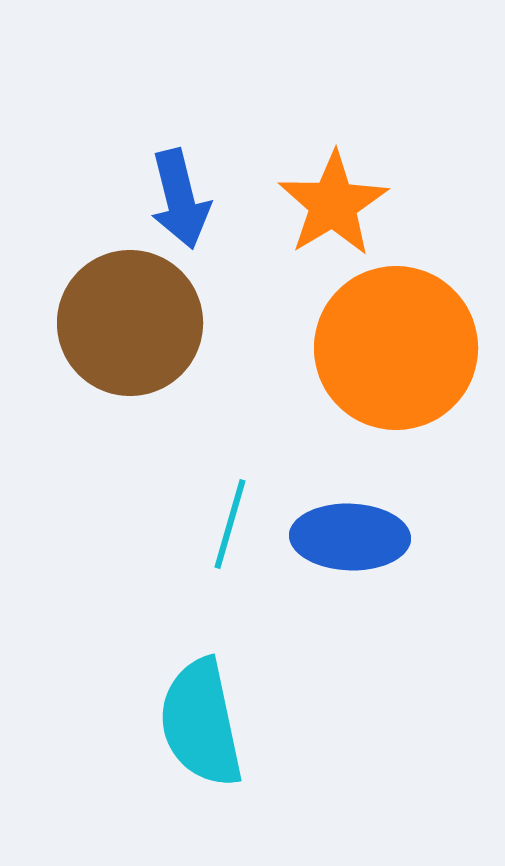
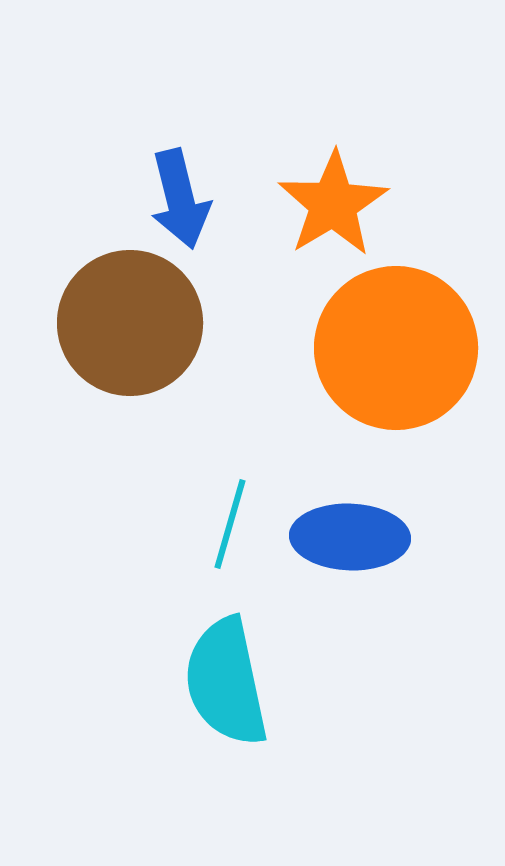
cyan semicircle: moved 25 px right, 41 px up
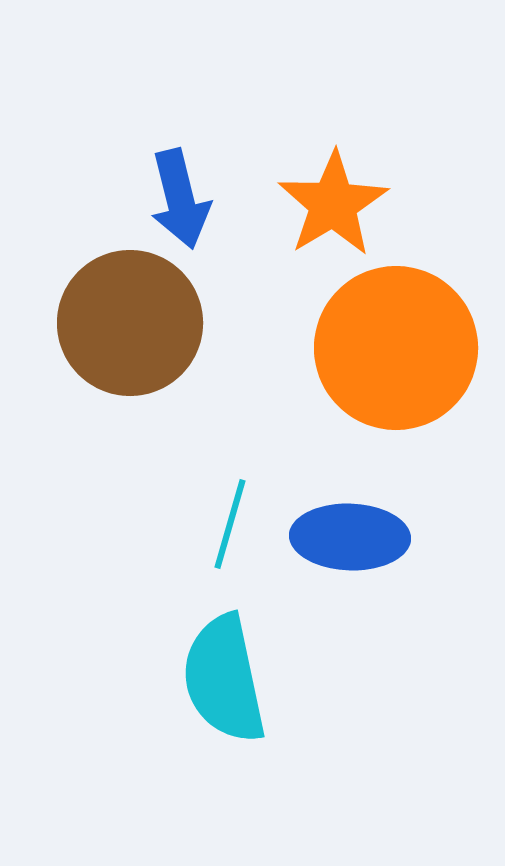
cyan semicircle: moved 2 px left, 3 px up
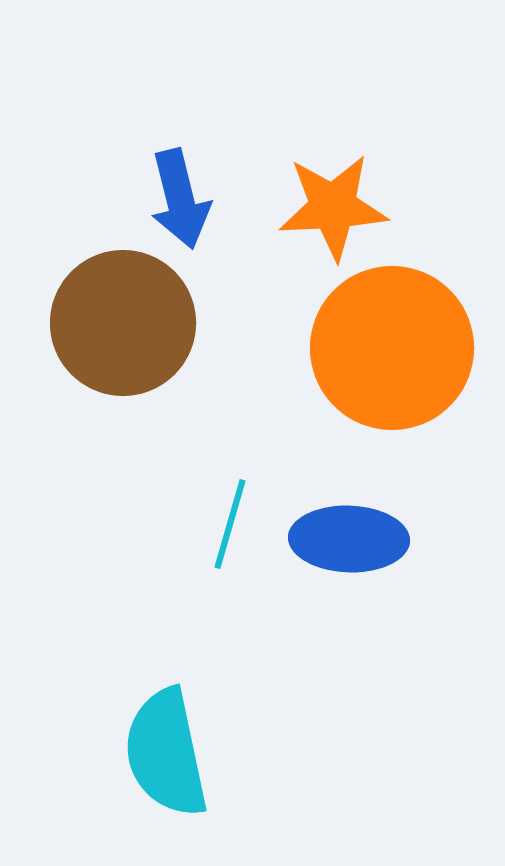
orange star: moved 3 px down; rotated 28 degrees clockwise
brown circle: moved 7 px left
orange circle: moved 4 px left
blue ellipse: moved 1 px left, 2 px down
cyan semicircle: moved 58 px left, 74 px down
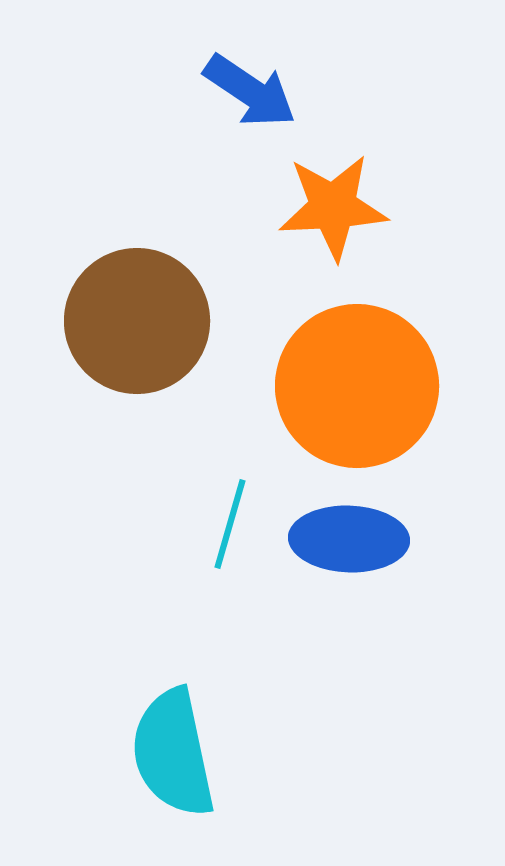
blue arrow: moved 70 px right, 108 px up; rotated 42 degrees counterclockwise
brown circle: moved 14 px right, 2 px up
orange circle: moved 35 px left, 38 px down
cyan semicircle: moved 7 px right
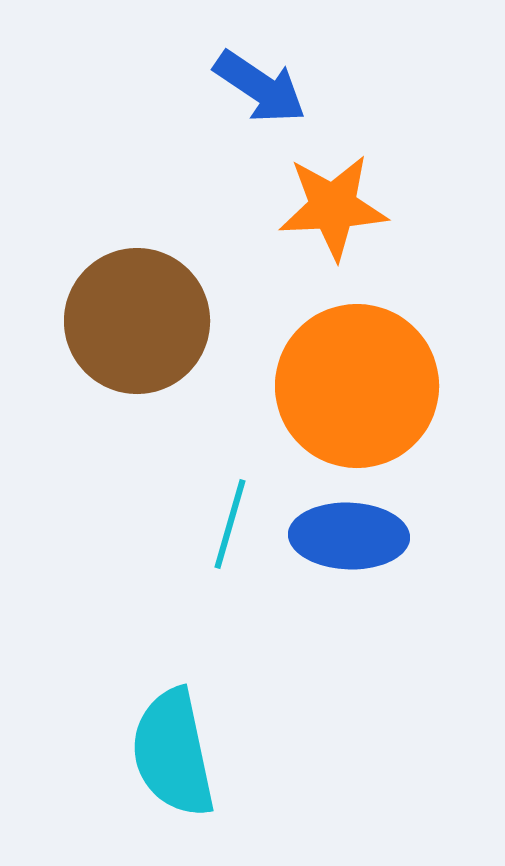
blue arrow: moved 10 px right, 4 px up
blue ellipse: moved 3 px up
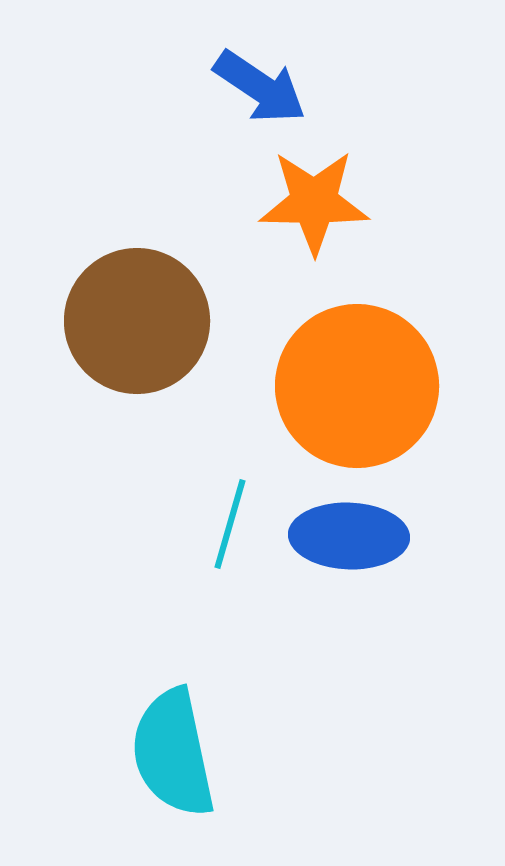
orange star: moved 19 px left, 5 px up; rotated 4 degrees clockwise
